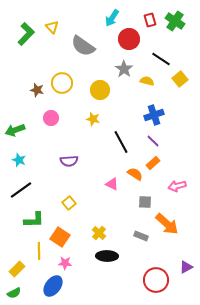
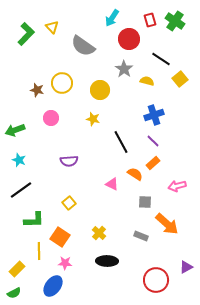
black ellipse at (107, 256): moved 5 px down
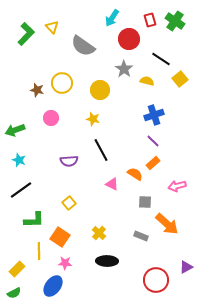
black line at (121, 142): moved 20 px left, 8 px down
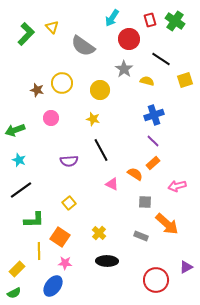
yellow square at (180, 79): moved 5 px right, 1 px down; rotated 21 degrees clockwise
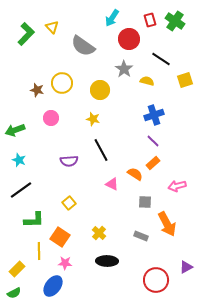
orange arrow at (167, 224): rotated 20 degrees clockwise
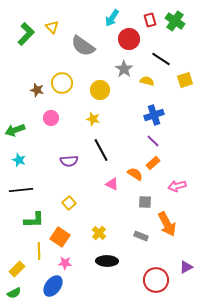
black line at (21, 190): rotated 30 degrees clockwise
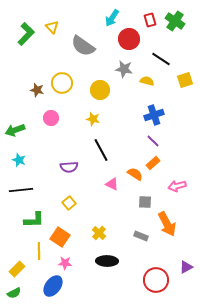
gray star at (124, 69): rotated 24 degrees counterclockwise
purple semicircle at (69, 161): moved 6 px down
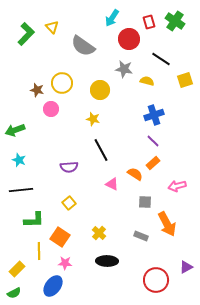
red rectangle at (150, 20): moved 1 px left, 2 px down
pink circle at (51, 118): moved 9 px up
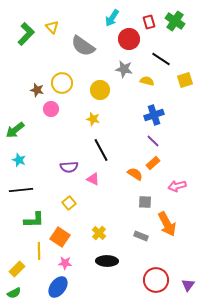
green arrow at (15, 130): rotated 18 degrees counterclockwise
pink triangle at (112, 184): moved 19 px left, 5 px up
purple triangle at (186, 267): moved 2 px right, 18 px down; rotated 24 degrees counterclockwise
blue ellipse at (53, 286): moved 5 px right, 1 px down
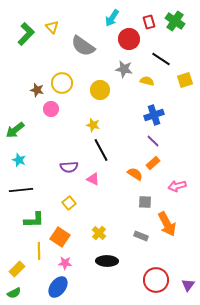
yellow star at (93, 119): moved 6 px down
